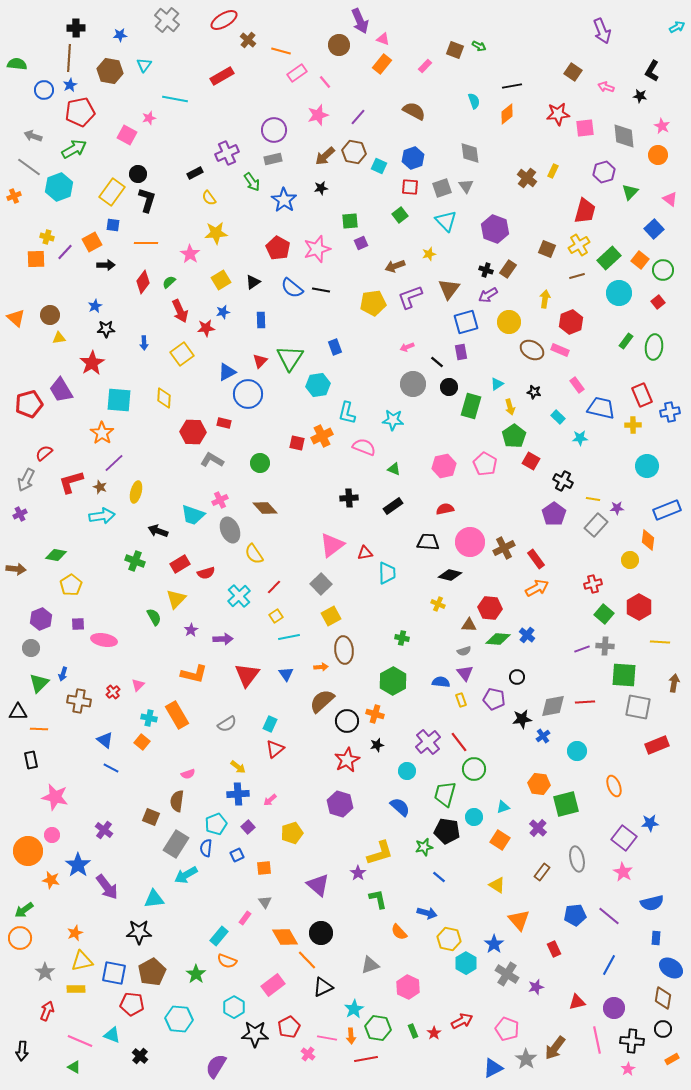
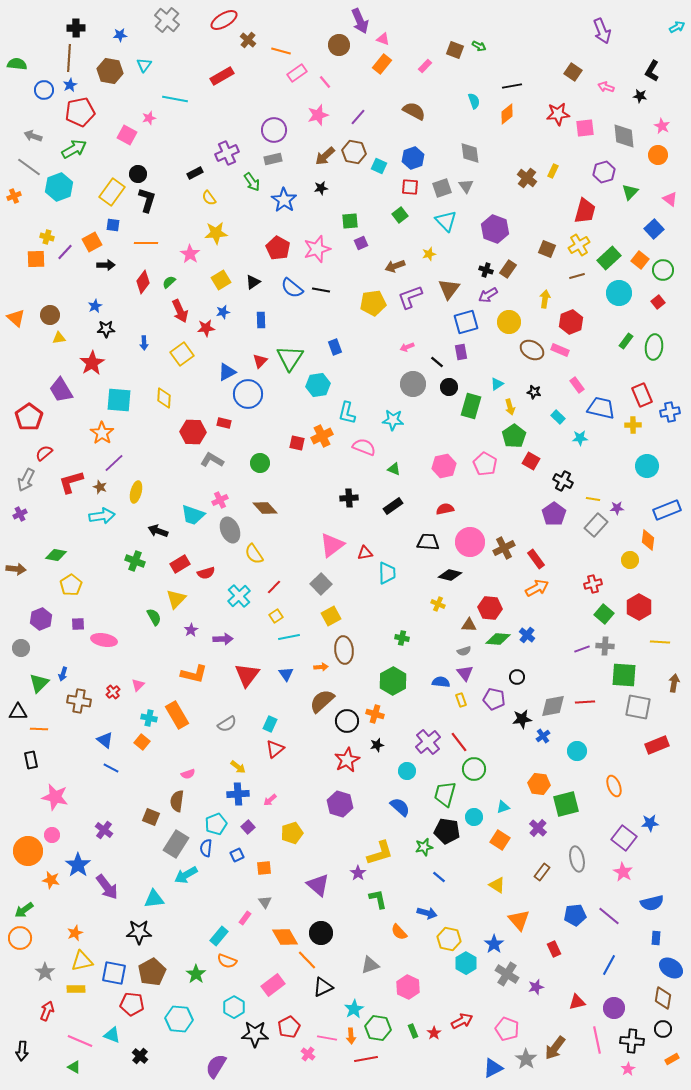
red pentagon at (29, 404): moved 13 px down; rotated 20 degrees counterclockwise
gray circle at (31, 648): moved 10 px left
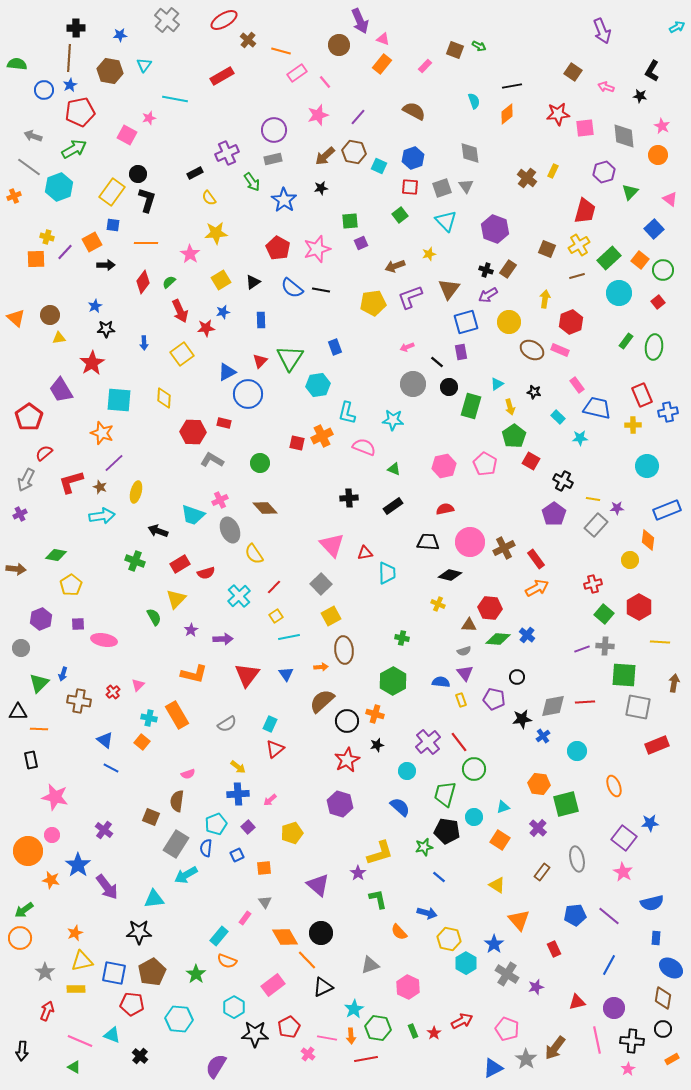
blue trapezoid at (601, 408): moved 4 px left
blue cross at (670, 412): moved 2 px left
orange star at (102, 433): rotated 15 degrees counterclockwise
pink triangle at (332, 545): rotated 36 degrees counterclockwise
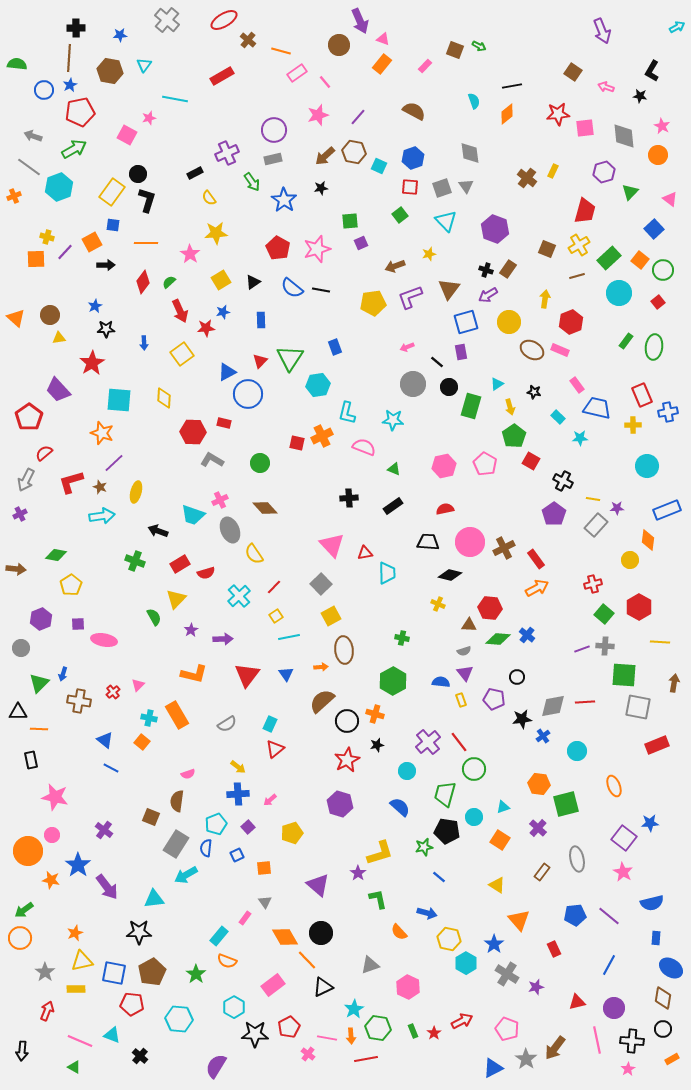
purple trapezoid at (61, 390): moved 3 px left; rotated 12 degrees counterclockwise
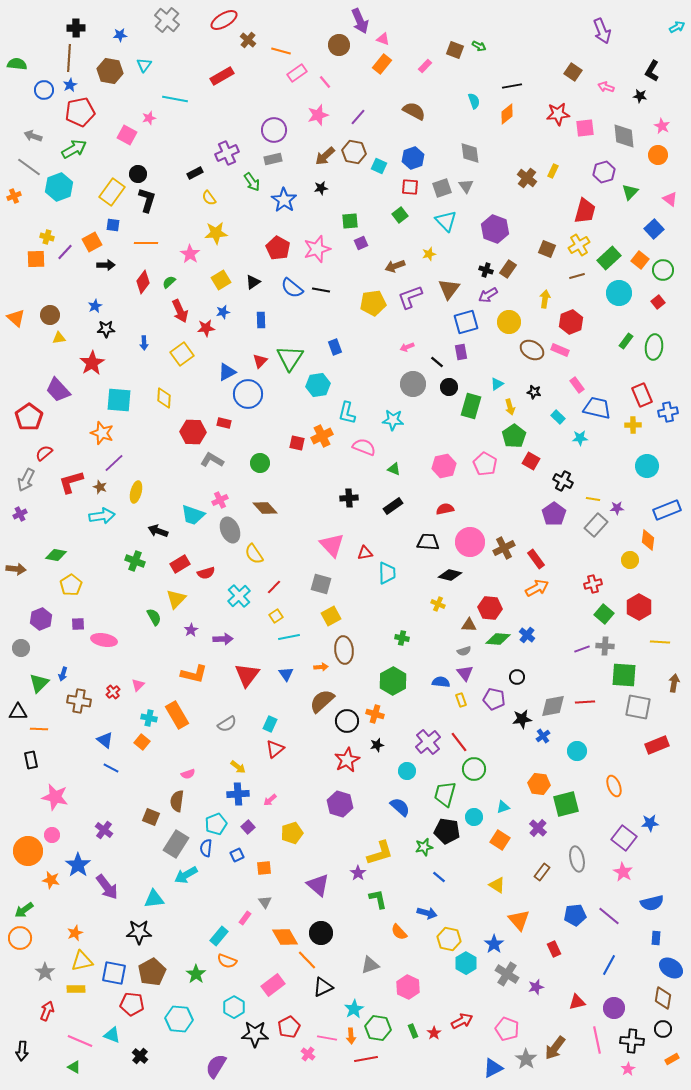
gray square at (321, 584): rotated 30 degrees counterclockwise
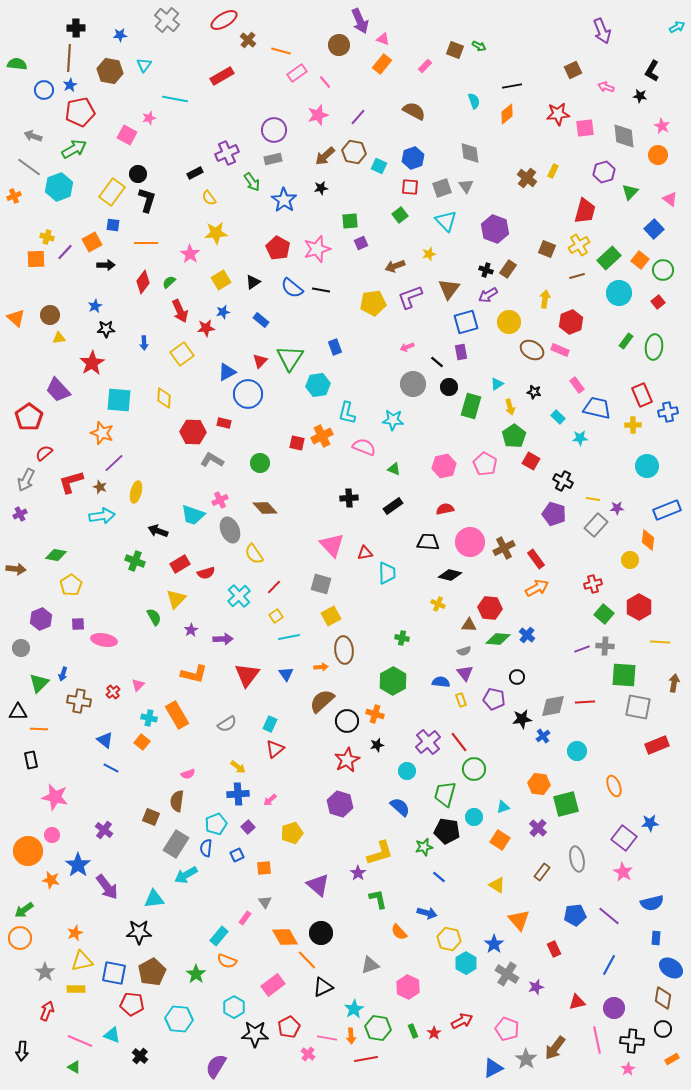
brown square at (573, 72): moved 2 px up; rotated 30 degrees clockwise
blue rectangle at (261, 320): rotated 49 degrees counterclockwise
purple pentagon at (554, 514): rotated 20 degrees counterclockwise
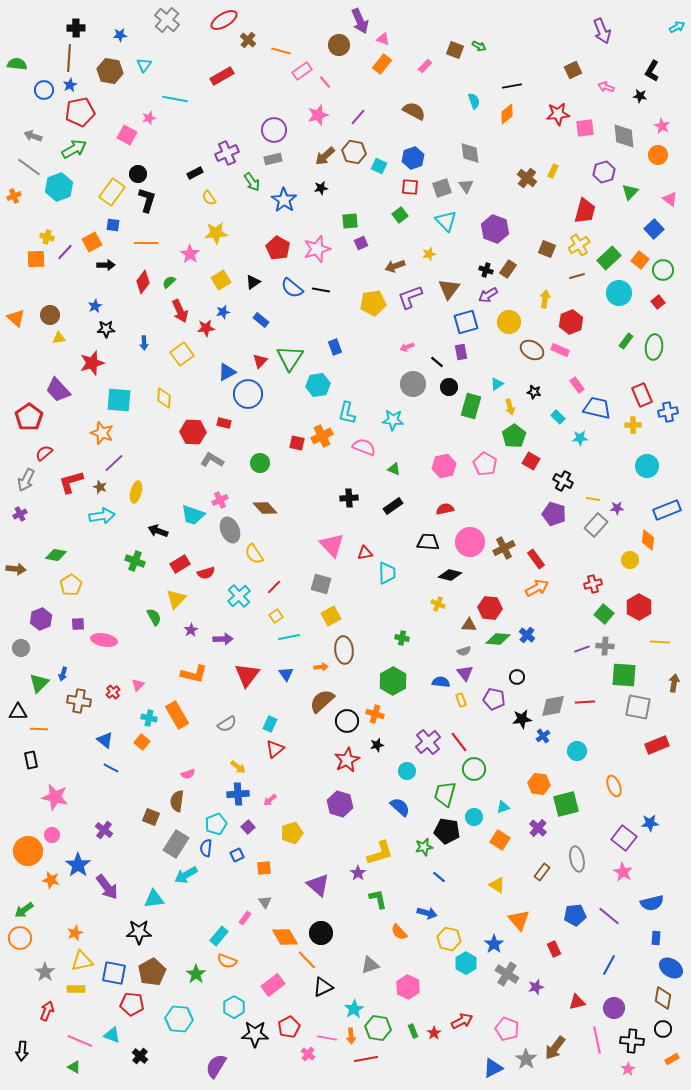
pink rectangle at (297, 73): moved 5 px right, 2 px up
red star at (92, 363): rotated 15 degrees clockwise
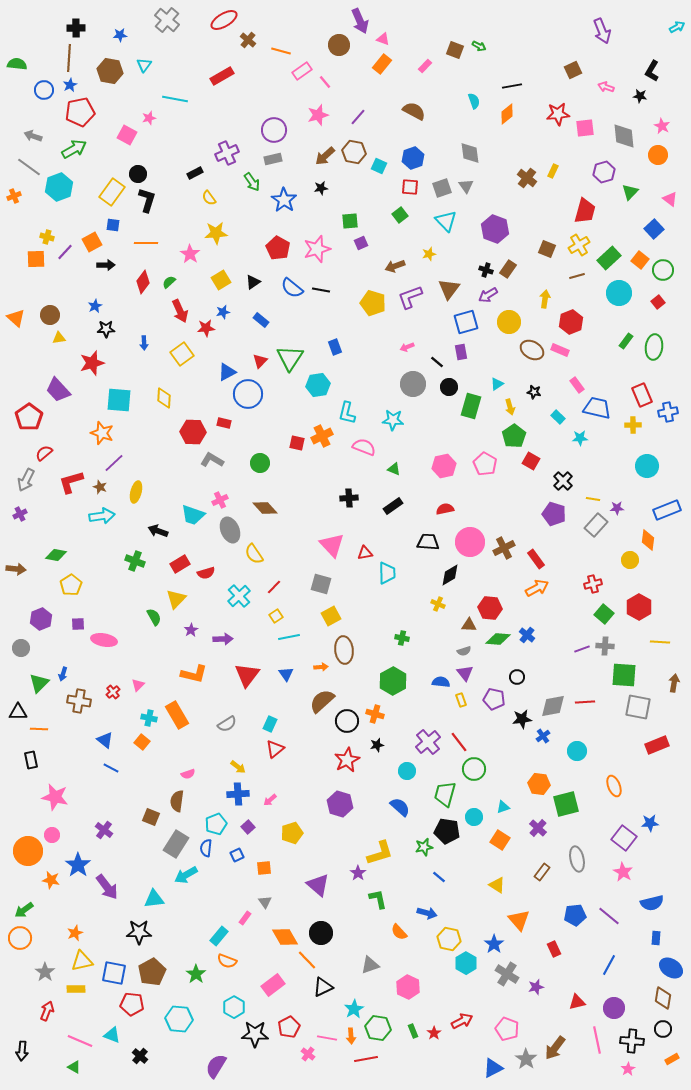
yellow pentagon at (373, 303): rotated 25 degrees clockwise
black cross at (563, 481): rotated 18 degrees clockwise
black diamond at (450, 575): rotated 45 degrees counterclockwise
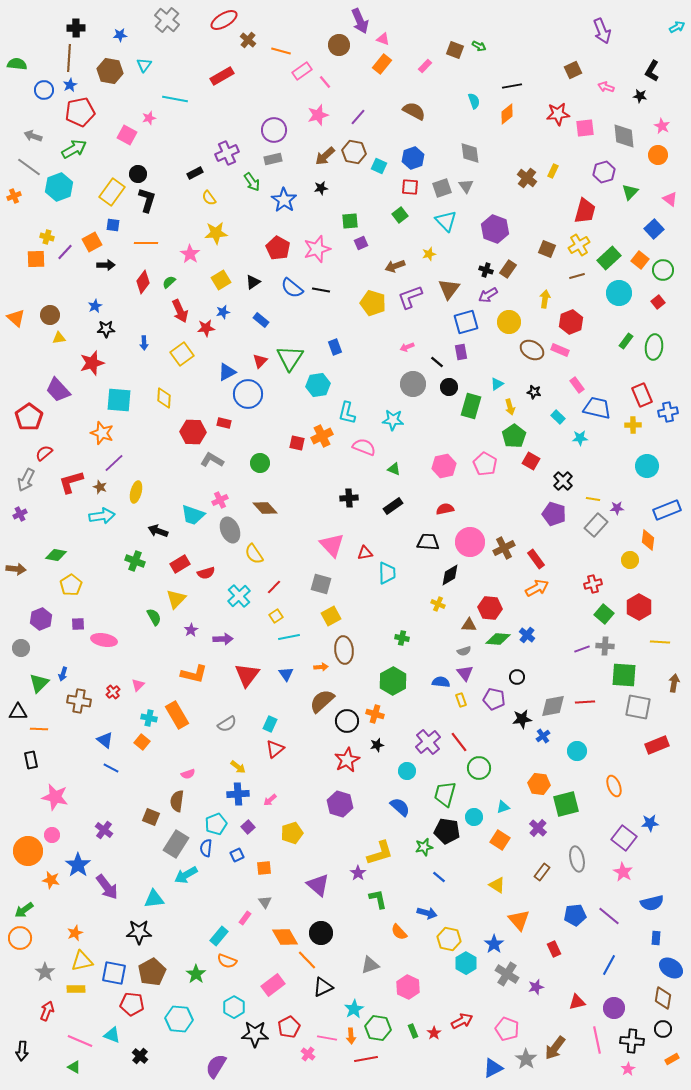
green circle at (474, 769): moved 5 px right, 1 px up
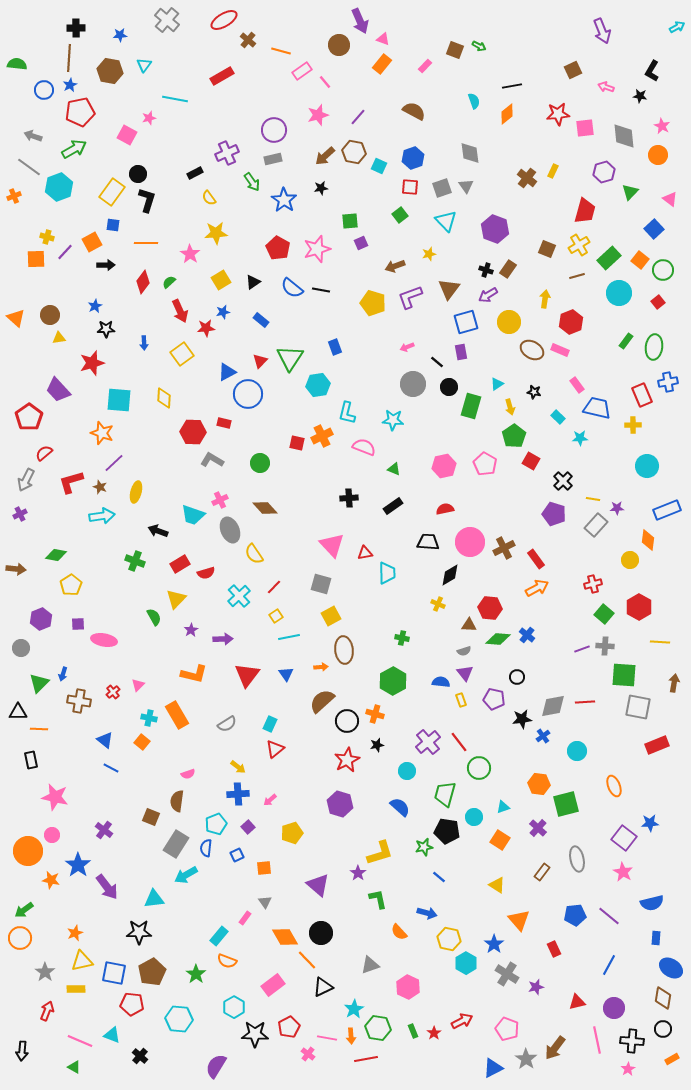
blue cross at (668, 412): moved 30 px up
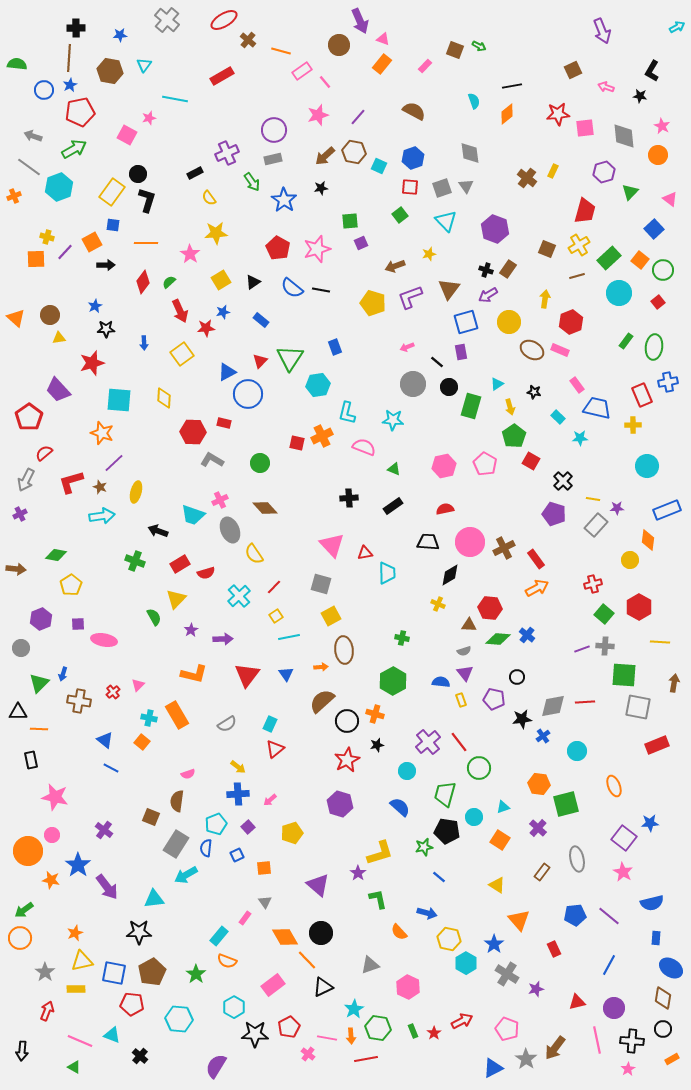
purple star at (536, 987): moved 2 px down
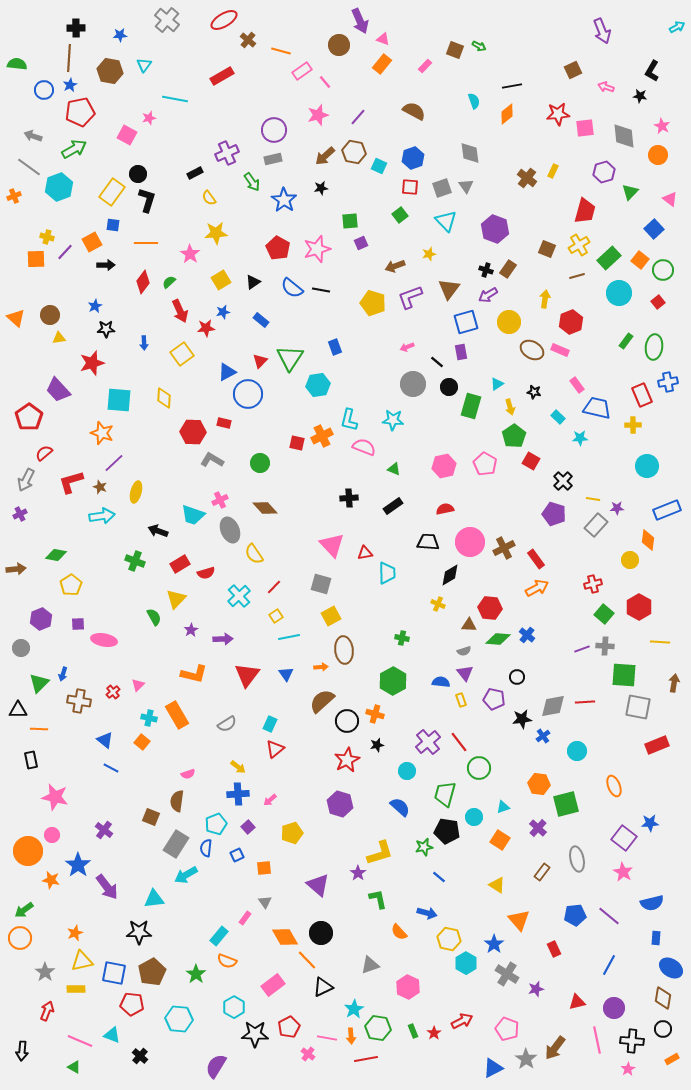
cyan L-shape at (347, 413): moved 2 px right, 7 px down
brown arrow at (16, 569): rotated 12 degrees counterclockwise
black triangle at (18, 712): moved 2 px up
